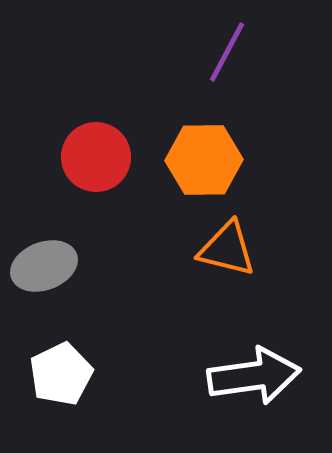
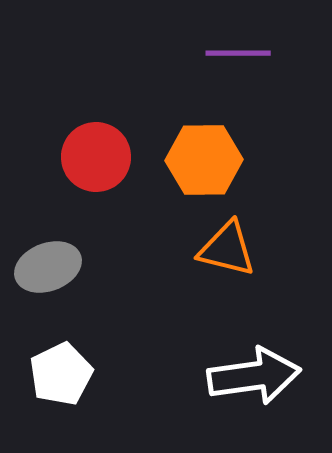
purple line: moved 11 px right, 1 px down; rotated 62 degrees clockwise
gray ellipse: moved 4 px right, 1 px down
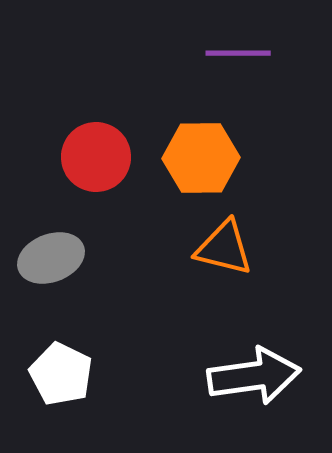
orange hexagon: moved 3 px left, 2 px up
orange triangle: moved 3 px left, 1 px up
gray ellipse: moved 3 px right, 9 px up
white pentagon: rotated 20 degrees counterclockwise
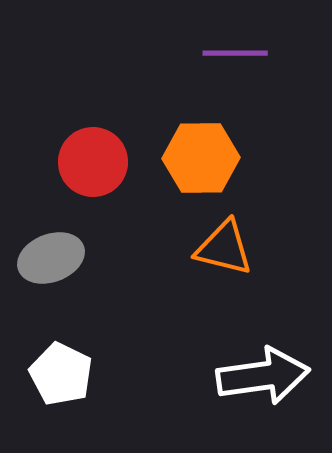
purple line: moved 3 px left
red circle: moved 3 px left, 5 px down
white arrow: moved 9 px right
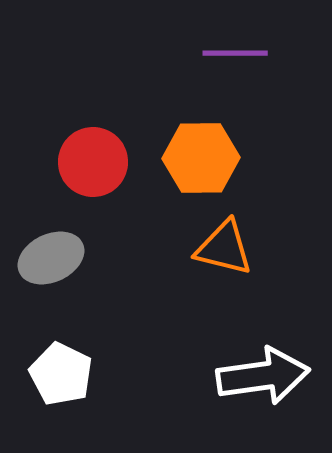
gray ellipse: rotated 4 degrees counterclockwise
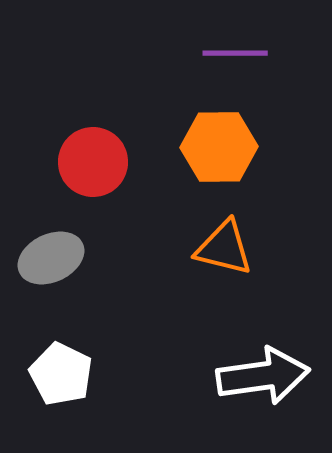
orange hexagon: moved 18 px right, 11 px up
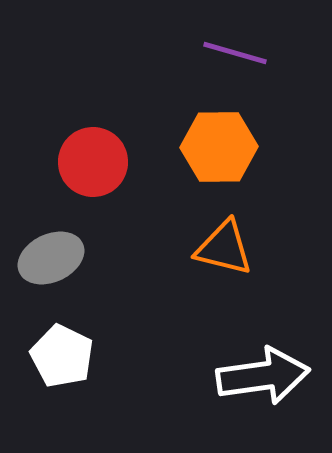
purple line: rotated 16 degrees clockwise
white pentagon: moved 1 px right, 18 px up
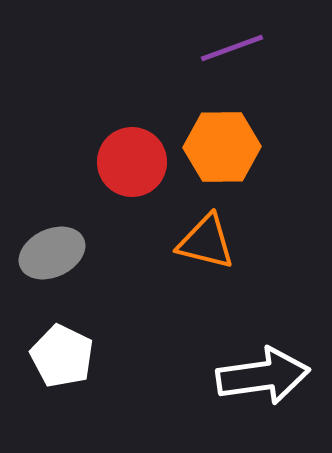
purple line: moved 3 px left, 5 px up; rotated 36 degrees counterclockwise
orange hexagon: moved 3 px right
red circle: moved 39 px right
orange triangle: moved 18 px left, 6 px up
gray ellipse: moved 1 px right, 5 px up
